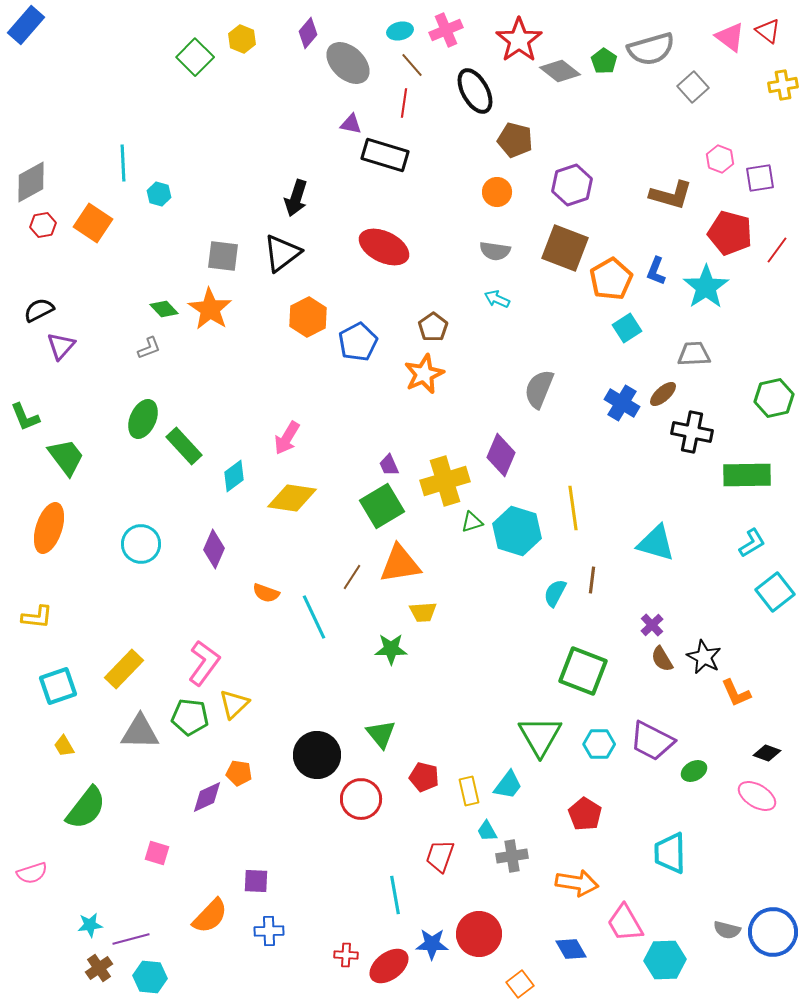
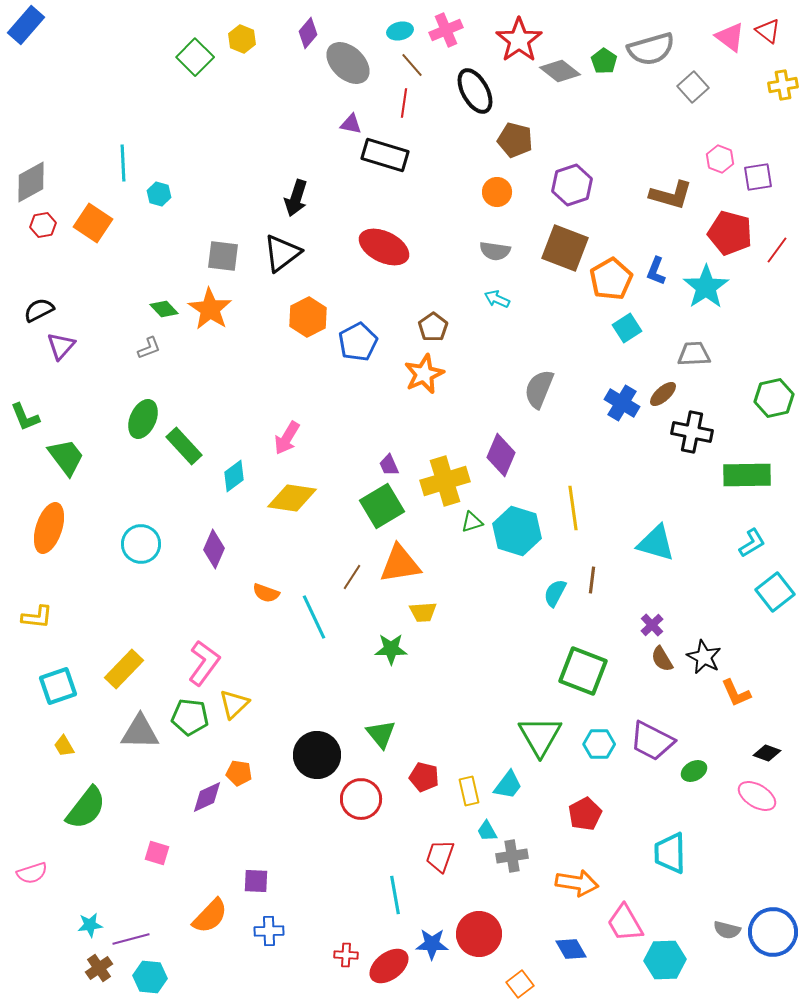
purple square at (760, 178): moved 2 px left, 1 px up
red pentagon at (585, 814): rotated 12 degrees clockwise
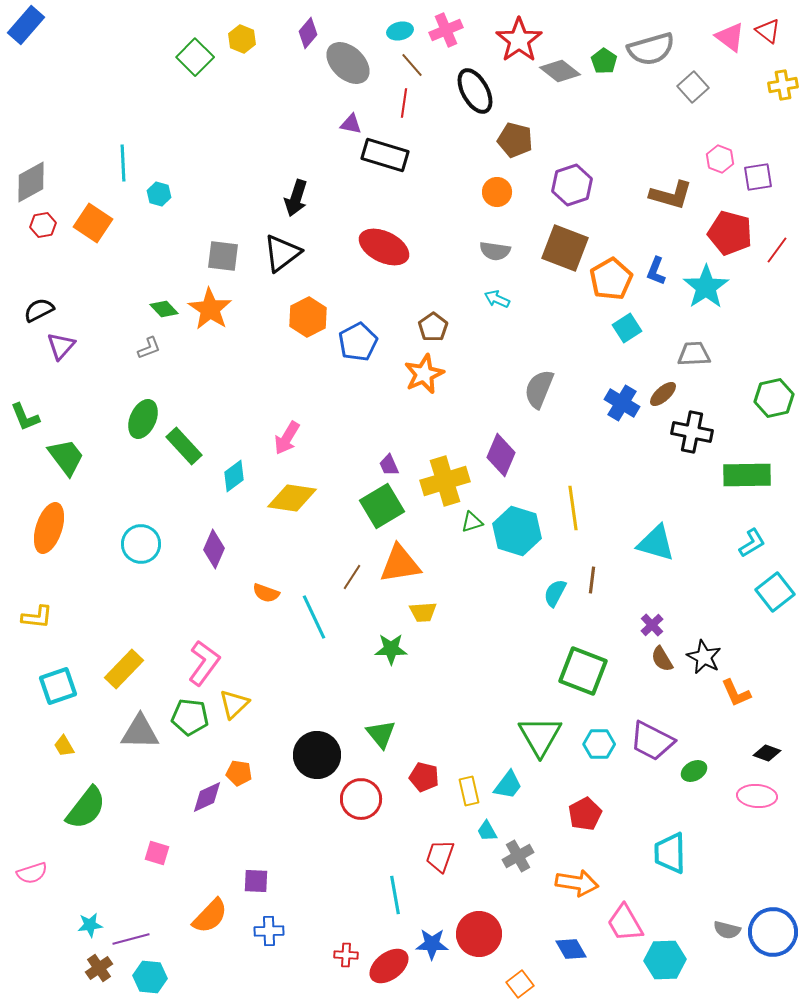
pink ellipse at (757, 796): rotated 27 degrees counterclockwise
gray cross at (512, 856): moved 6 px right; rotated 20 degrees counterclockwise
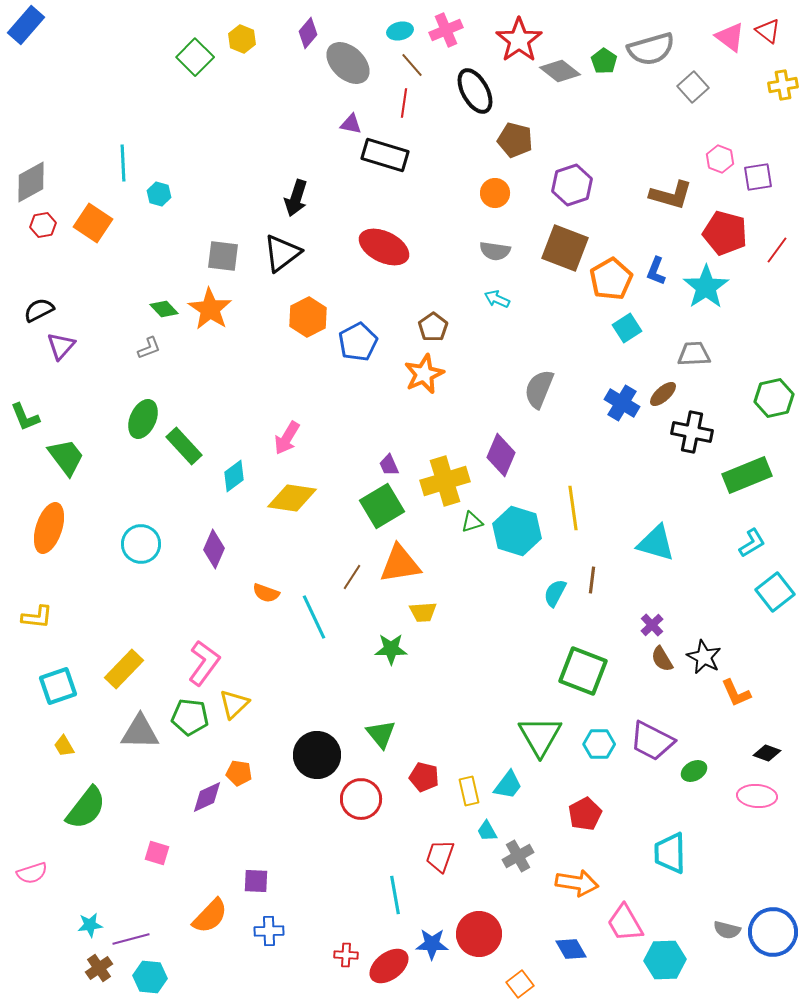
orange circle at (497, 192): moved 2 px left, 1 px down
red pentagon at (730, 233): moved 5 px left
green rectangle at (747, 475): rotated 21 degrees counterclockwise
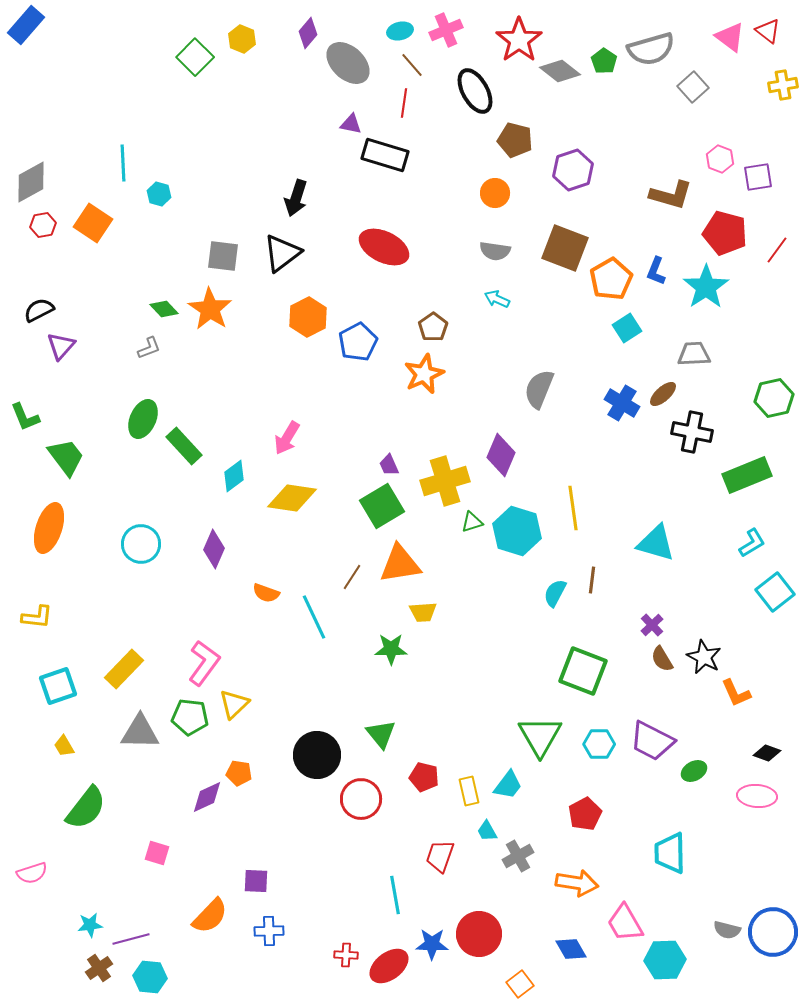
purple hexagon at (572, 185): moved 1 px right, 15 px up
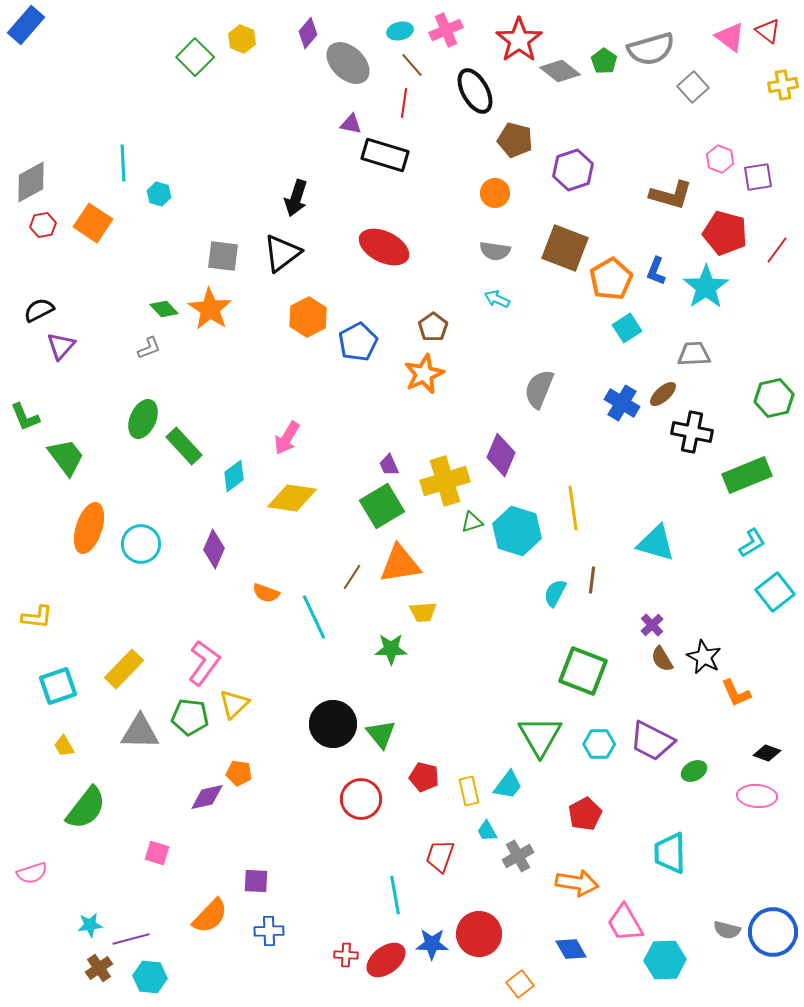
orange ellipse at (49, 528): moved 40 px right
black circle at (317, 755): moved 16 px right, 31 px up
purple diamond at (207, 797): rotated 12 degrees clockwise
red ellipse at (389, 966): moved 3 px left, 6 px up
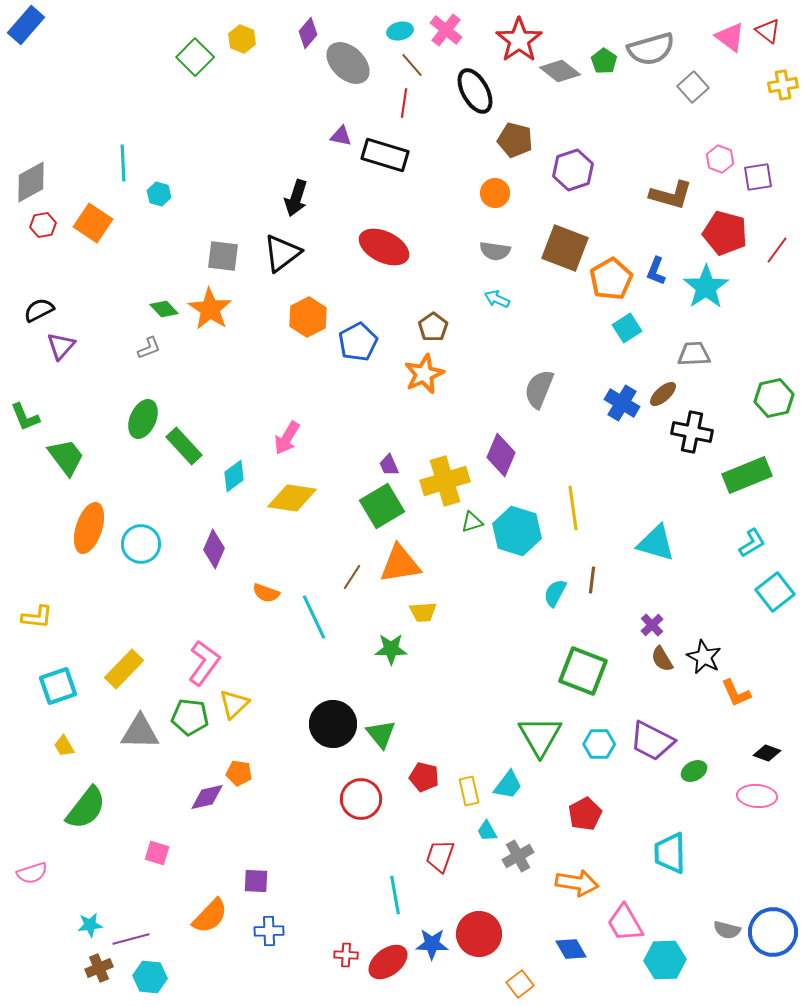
pink cross at (446, 30): rotated 28 degrees counterclockwise
purple triangle at (351, 124): moved 10 px left, 12 px down
red ellipse at (386, 960): moved 2 px right, 2 px down
brown cross at (99, 968): rotated 12 degrees clockwise
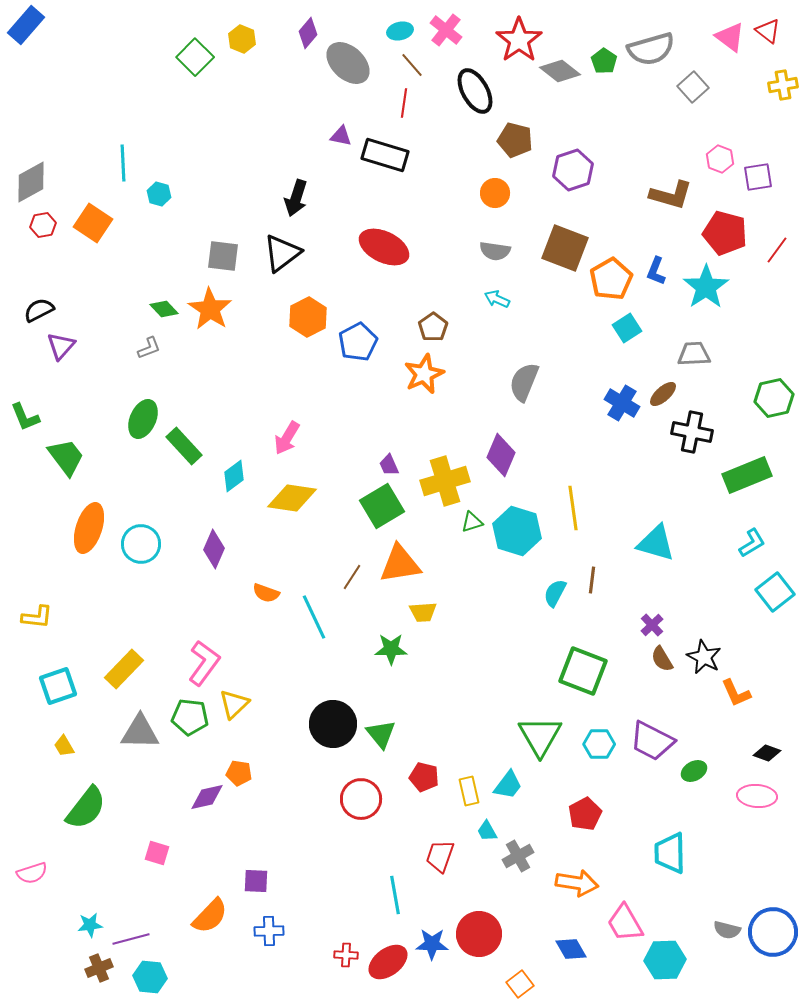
gray semicircle at (539, 389): moved 15 px left, 7 px up
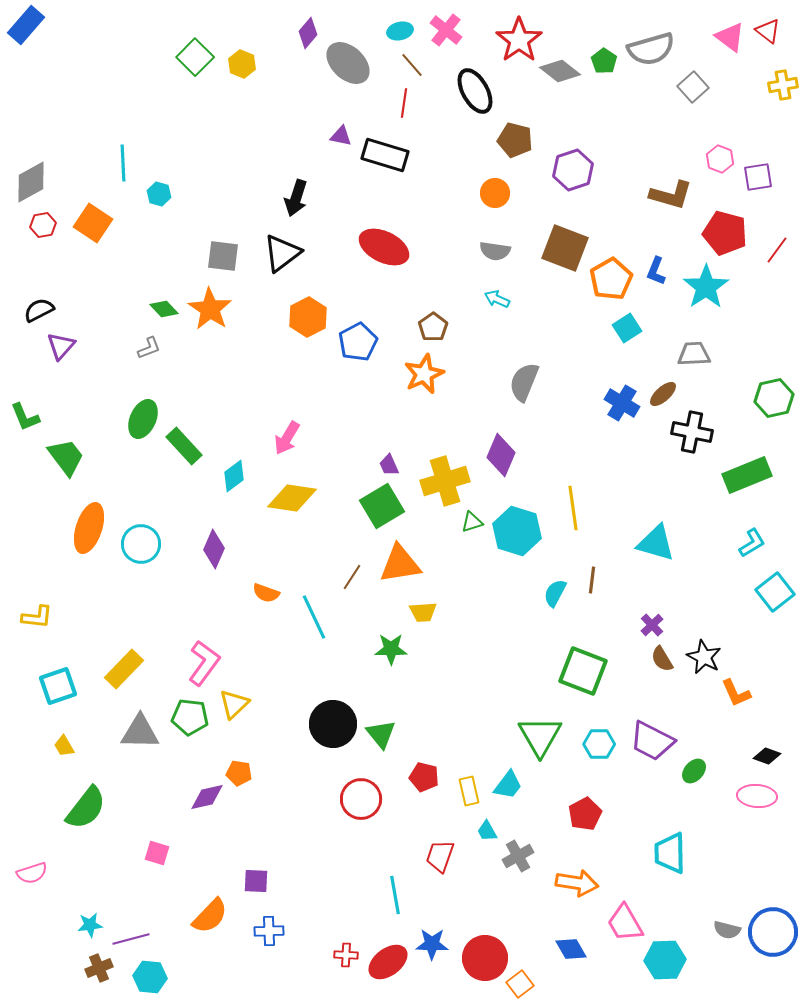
yellow hexagon at (242, 39): moved 25 px down
black diamond at (767, 753): moved 3 px down
green ellipse at (694, 771): rotated 20 degrees counterclockwise
red circle at (479, 934): moved 6 px right, 24 px down
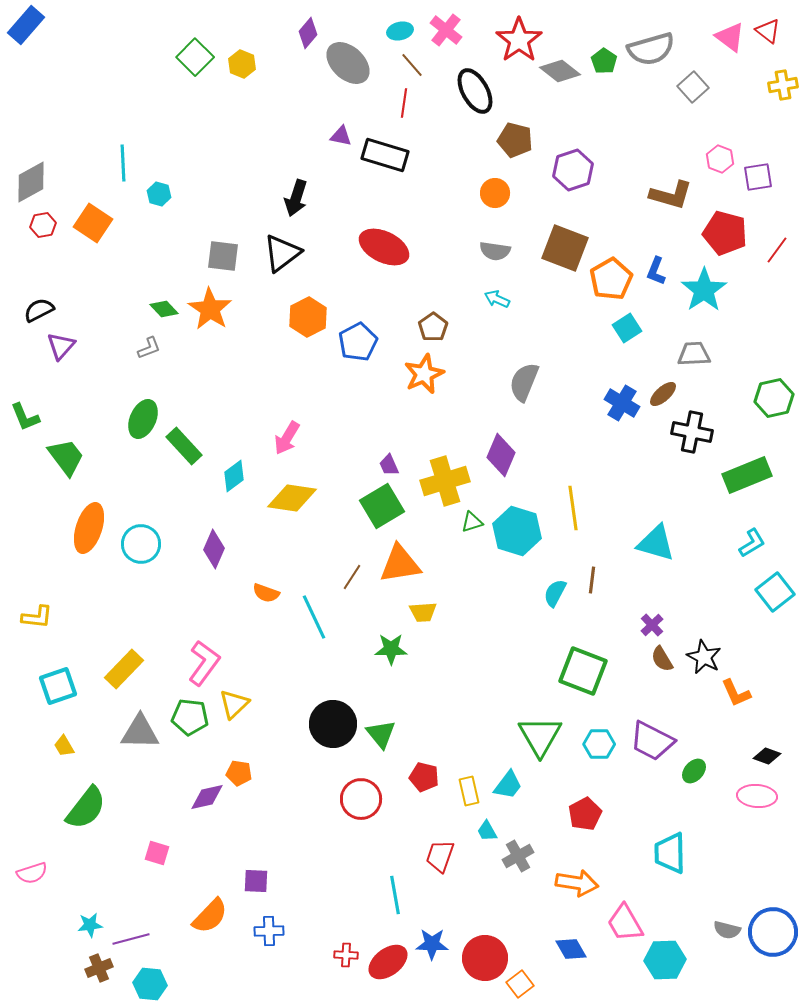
cyan star at (706, 287): moved 2 px left, 3 px down
cyan hexagon at (150, 977): moved 7 px down
